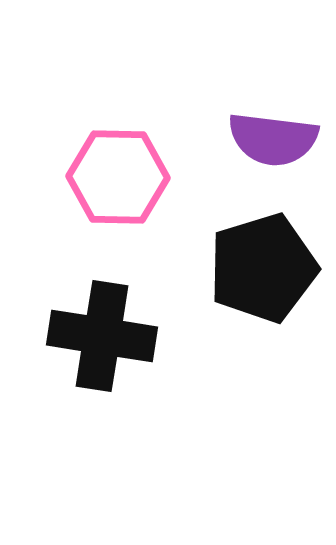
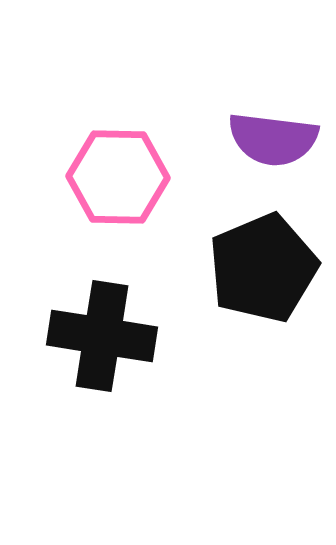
black pentagon: rotated 6 degrees counterclockwise
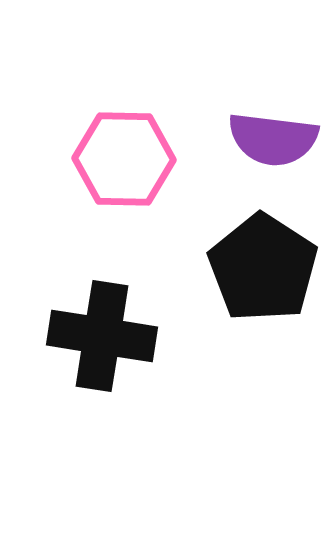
pink hexagon: moved 6 px right, 18 px up
black pentagon: rotated 16 degrees counterclockwise
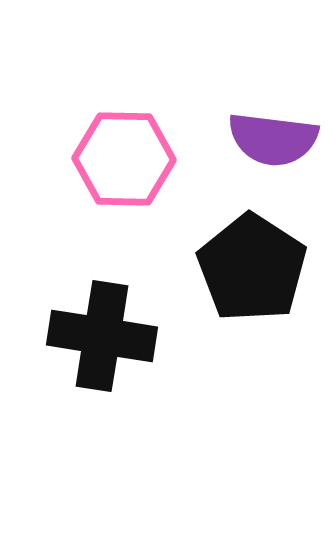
black pentagon: moved 11 px left
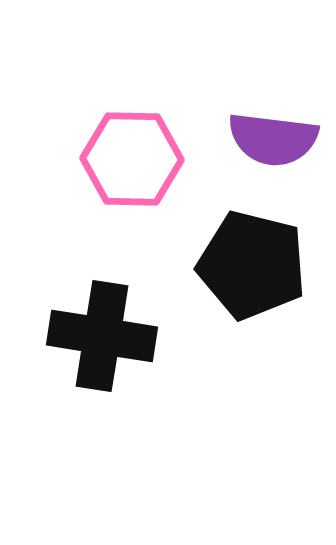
pink hexagon: moved 8 px right
black pentagon: moved 3 px up; rotated 19 degrees counterclockwise
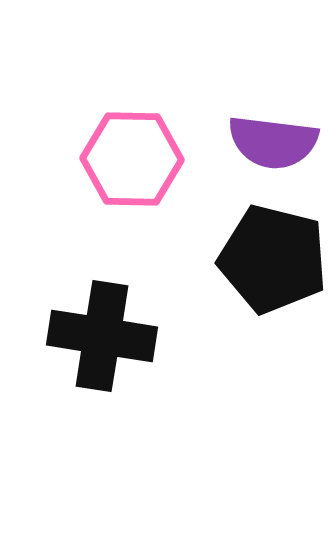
purple semicircle: moved 3 px down
black pentagon: moved 21 px right, 6 px up
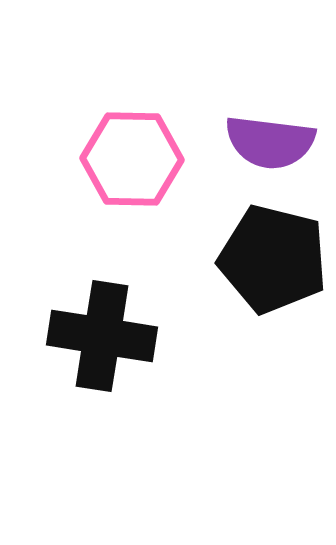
purple semicircle: moved 3 px left
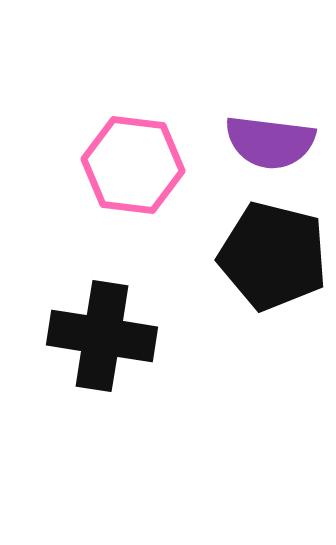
pink hexagon: moved 1 px right, 6 px down; rotated 6 degrees clockwise
black pentagon: moved 3 px up
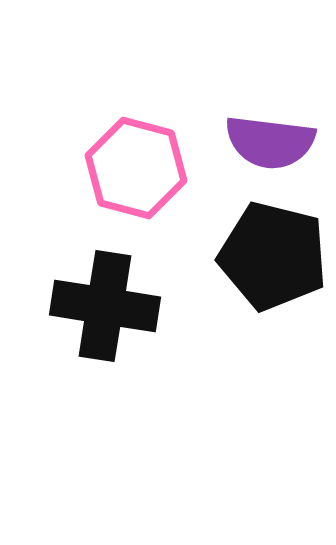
pink hexagon: moved 3 px right, 3 px down; rotated 8 degrees clockwise
black cross: moved 3 px right, 30 px up
